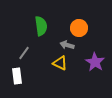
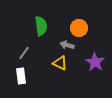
white rectangle: moved 4 px right
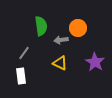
orange circle: moved 1 px left
gray arrow: moved 6 px left, 5 px up; rotated 24 degrees counterclockwise
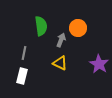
gray arrow: rotated 120 degrees clockwise
gray line: rotated 24 degrees counterclockwise
purple star: moved 4 px right, 2 px down
white rectangle: moved 1 px right; rotated 21 degrees clockwise
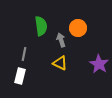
gray arrow: rotated 40 degrees counterclockwise
gray line: moved 1 px down
white rectangle: moved 2 px left
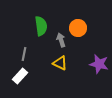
purple star: rotated 18 degrees counterclockwise
white rectangle: rotated 28 degrees clockwise
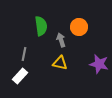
orange circle: moved 1 px right, 1 px up
yellow triangle: rotated 14 degrees counterclockwise
